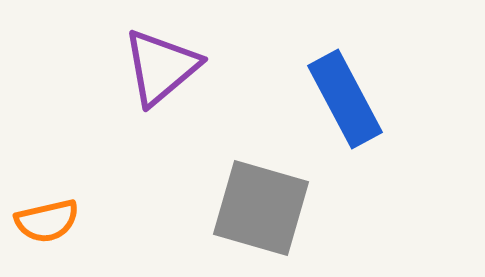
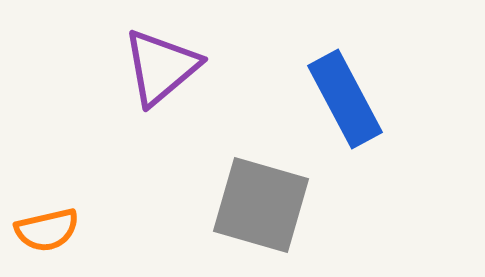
gray square: moved 3 px up
orange semicircle: moved 9 px down
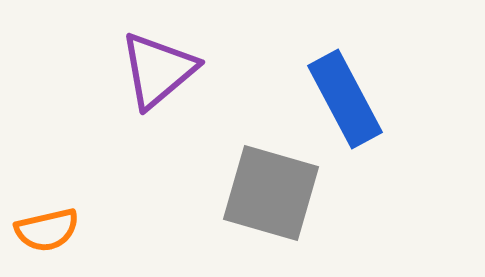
purple triangle: moved 3 px left, 3 px down
gray square: moved 10 px right, 12 px up
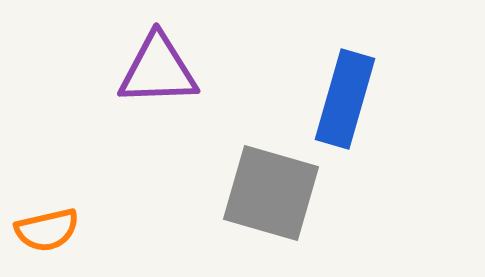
purple triangle: rotated 38 degrees clockwise
blue rectangle: rotated 44 degrees clockwise
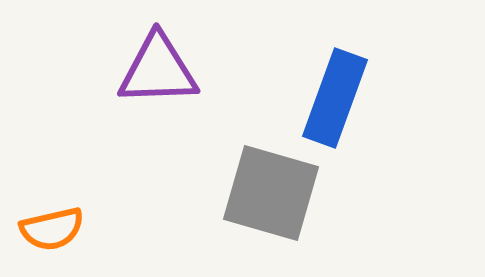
blue rectangle: moved 10 px left, 1 px up; rotated 4 degrees clockwise
orange semicircle: moved 5 px right, 1 px up
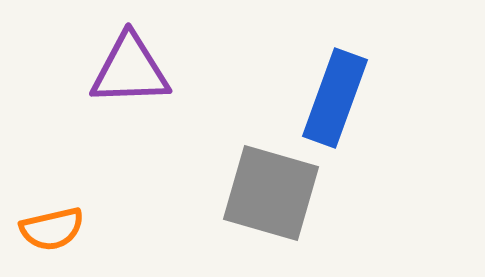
purple triangle: moved 28 px left
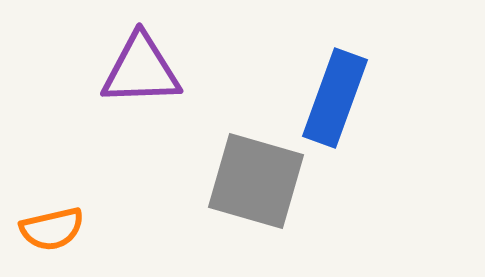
purple triangle: moved 11 px right
gray square: moved 15 px left, 12 px up
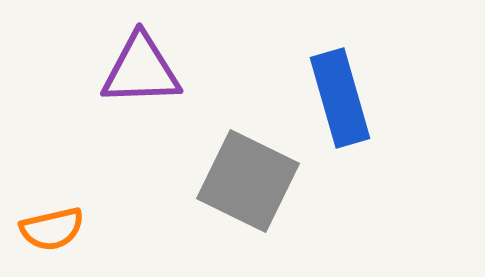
blue rectangle: moved 5 px right; rotated 36 degrees counterclockwise
gray square: moved 8 px left; rotated 10 degrees clockwise
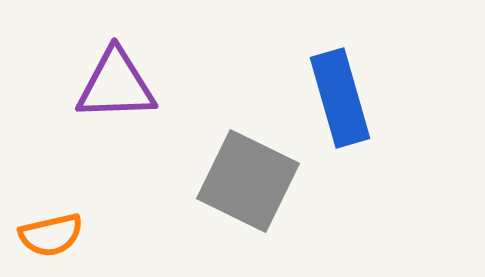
purple triangle: moved 25 px left, 15 px down
orange semicircle: moved 1 px left, 6 px down
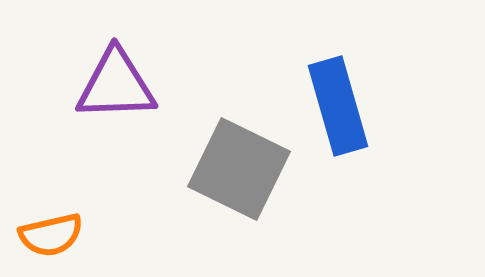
blue rectangle: moved 2 px left, 8 px down
gray square: moved 9 px left, 12 px up
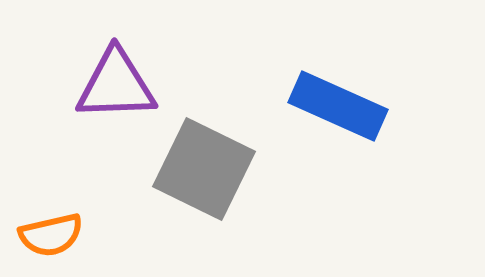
blue rectangle: rotated 50 degrees counterclockwise
gray square: moved 35 px left
